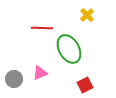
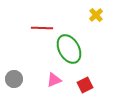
yellow cross: moved 9 px right
pink triangle: moved 14 px right, 7 px down
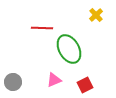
gray circle: moved 1 px left, 3 px down
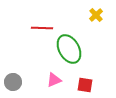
red square: rotated 35 degrees clockwise
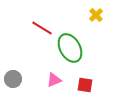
red line: rotated 30 degrees clockwise
green ellipse: moved 1 px right, 1 px up
gray circle: moved 3 px up
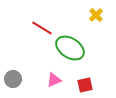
green ellipse: rotated 28 degrees counterclockwise
red square: rotated 21 degrees counterclockwise
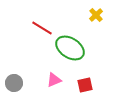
gray circle: moved 1 px right, 4 px down
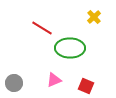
yellow cross: moved 2 px left, 2 px down
green ellipse: rotated 32 degrees counterclockwise
red square: moved 1 px right, 1 px down; rotated 35 degrees clockwise
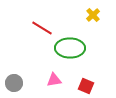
yellow cross: moved 1 px left, 2 px up
pink triangle: rotated 14 degrees clockwise
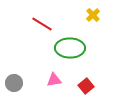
red line: moved 4 px up
red square: rotated 28 degrees clockwise
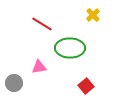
pink triangle: moved 15 px left, 13 px up
